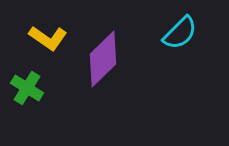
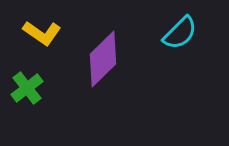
yellow L-shape: moved 6 px left, 5 px up
green cross: rotated 20 degrees clockwise
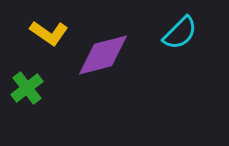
yellow L-shape: moved 7 px right
purple diamond: moved 4 px up; rotated 30 degrees clockwise
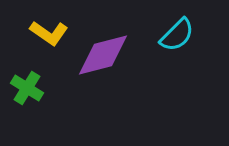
cyan semicircle: moved 3 px left, 2 px down
green cross: rotated 20 degrees counterclockwise
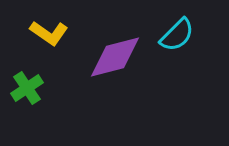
purple diamond: moved 12 px right, 2 px down
green cross: rotated 24 degrees clockwise
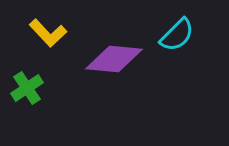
yellow L-shape: moved 1 px left; rotated 12 degrees clockwise
purple diamond: moved 1 px left, 2 px down; rotated 20 degrees clockwise
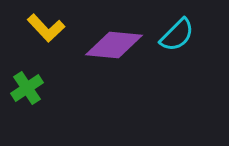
yellow L-shape: moved 2 px left, 5 px up
purple diamond: moved 14 px up
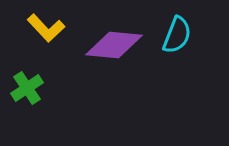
cyan semicircle: rotated 24 degrees counterclockwise
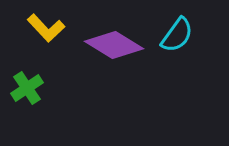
cyan semicircle: rotated 15 degrees clockwise
purple diamond: rotated 26 degrees clockwise
